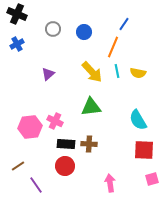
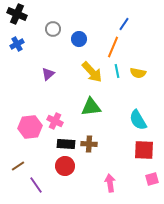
blue circle: moved 5 px left, 7 px down
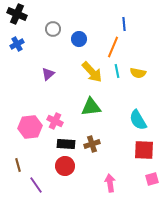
blue line: rotated 40 degrees counterclockwise
brown cross: moved 3 px right; rotated 21 degrees counterclockwise
brown line: moved 1 px up; rotated 72 degrees counterclockwise
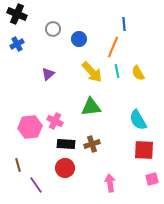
yellow semicircle: rotated 49 degrees clockwise
red circle: moved 2 px down
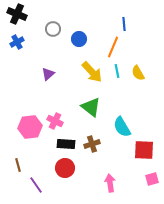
blue cross: moved 2 px up
green triangle: rotated 45 degrees clockwise
cyan semicircle: moved 16 px left, 7 px down
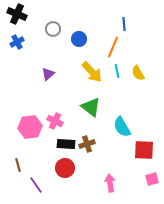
brown cross: moved 5 px left
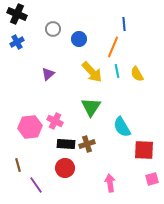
yellow semicircle: moved 1 px left, 1 px down
green triangle: rotated 25 degrees clockwise
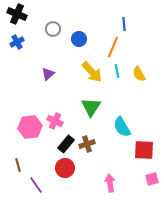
yellow semicircle: moved 2 px right
black rectangle: rotated 54 degrees counterclockwise
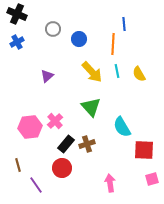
orange line: moved 3 px up; rotated 20 degrees counterclockwise
purple triangle: moved 1 px left, 2 px down
green triangle: rotated 15 degrees counterclockwise
pink cross: rotated 21 degrees clockwise
red circle: moved 3 px left
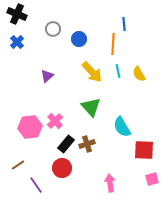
blue cross: rotated 16 degrees counterclockwise
cyan line: moved 1 px right
brown line: rotated 72 degrees clockwise
